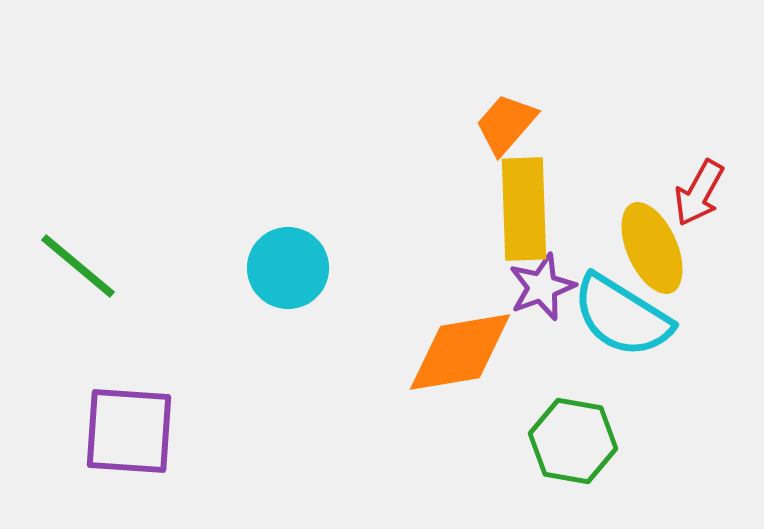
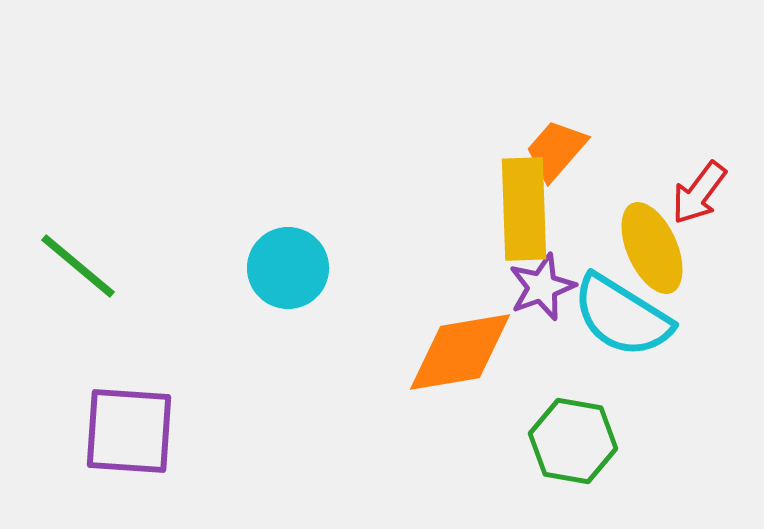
orange trapezoid: moved 50 px right, 26 px down
red arrow: rotated 8 degrees clockwise
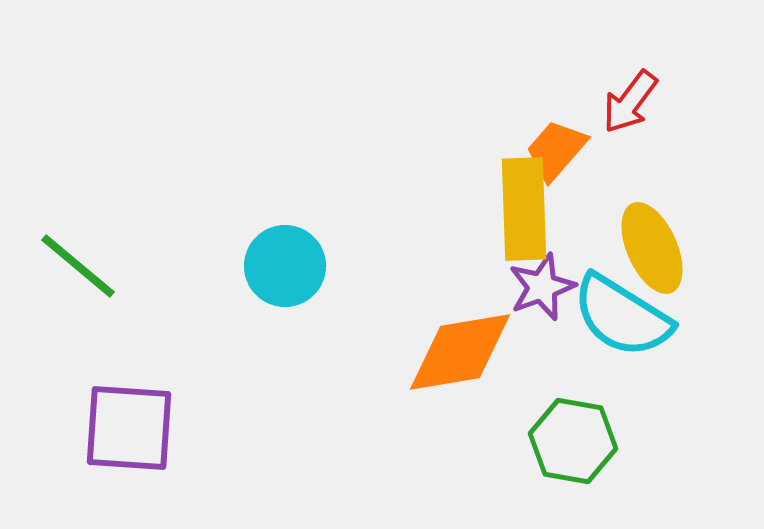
red arrow: moved 69 px left, 91 px up
cyan circle: moved 3 px left, 2 px up
purple square: moved 3 px up
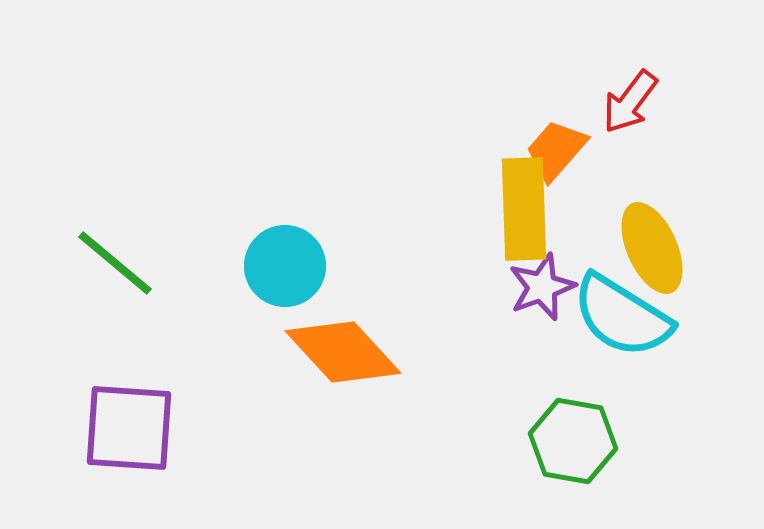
green line: moved 37 px right, 3 px up
orange diamond: moved 117 px left; rotated 57 degrees clockwise
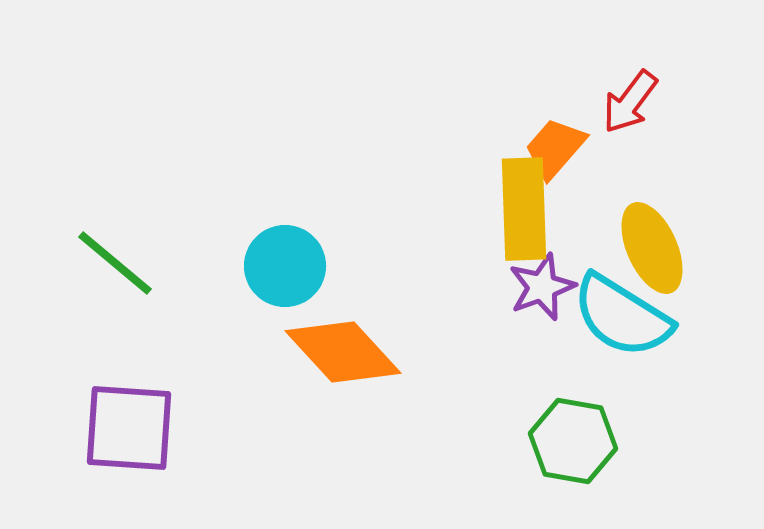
orange trapezoid: moved 1 px left, 2 px up
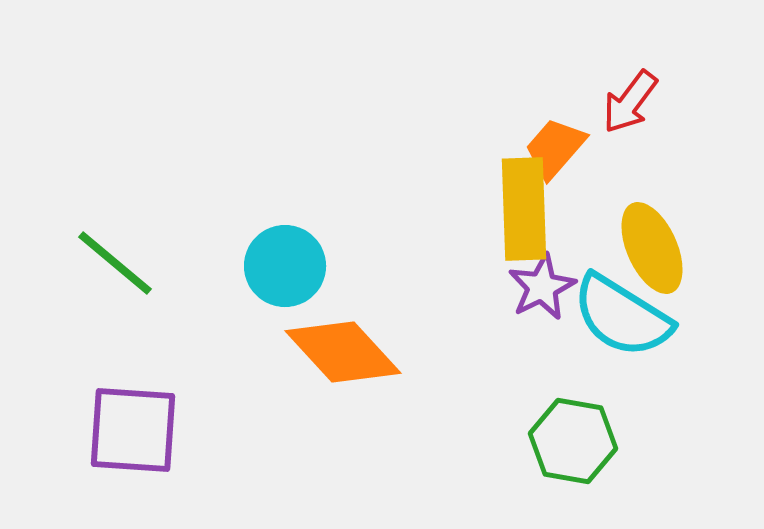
purple star: rotated 6 degrees counterclockwise
purple square: moved 4 px right, 2 px down
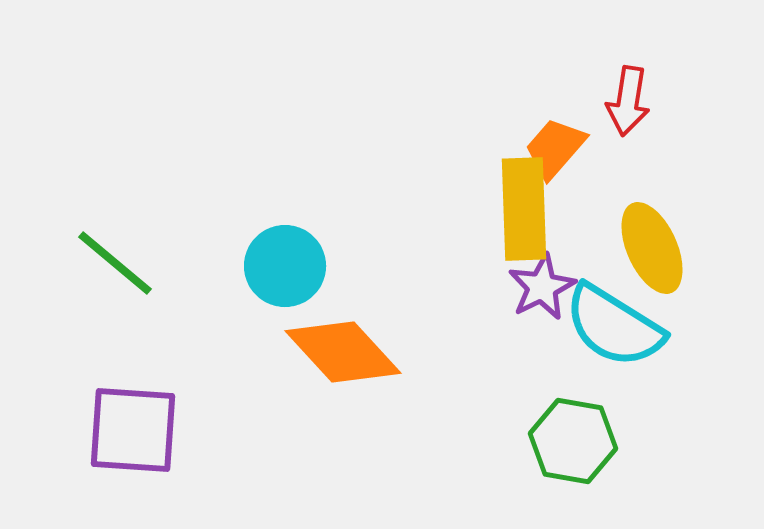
red arrow: moved 2 px left, 1 px up; rotated 28 degrees counterclockwise
cyan semicircle: moved 8 px left, 10 px down
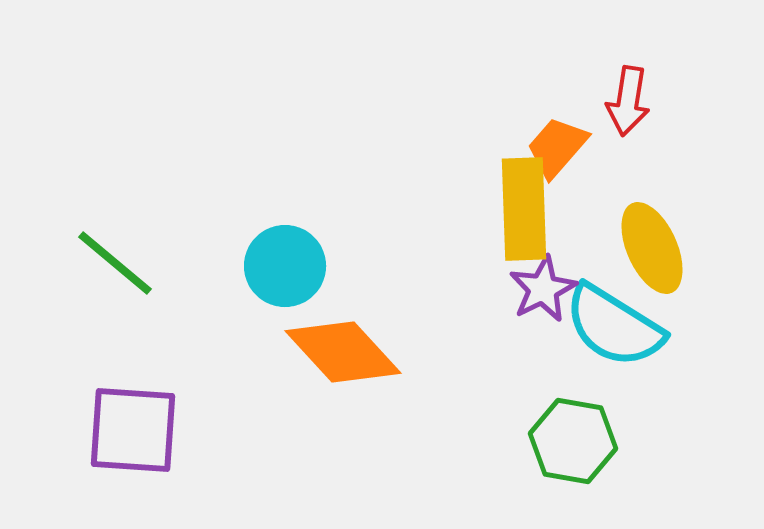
orange trapezoid: moved 2 px right, 1 px up
purple star: moved 1 px right, 2 px down
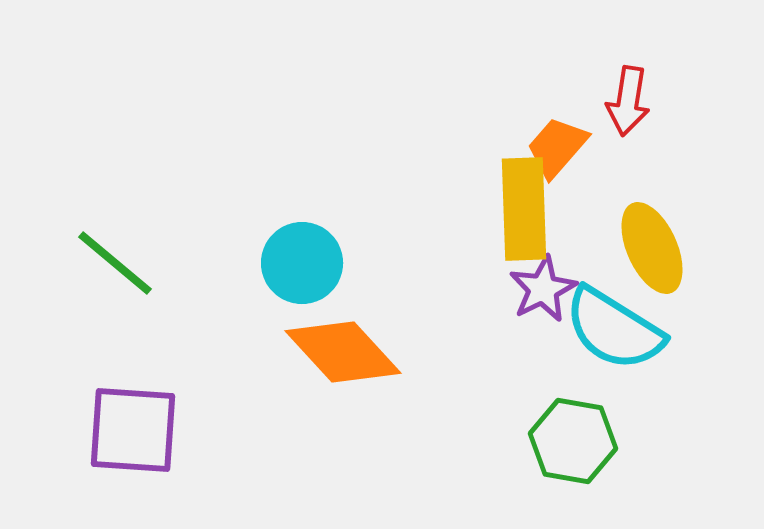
cyan circle: moved 17 px right, 3 px up
cyan semicircle: moved 3 px down
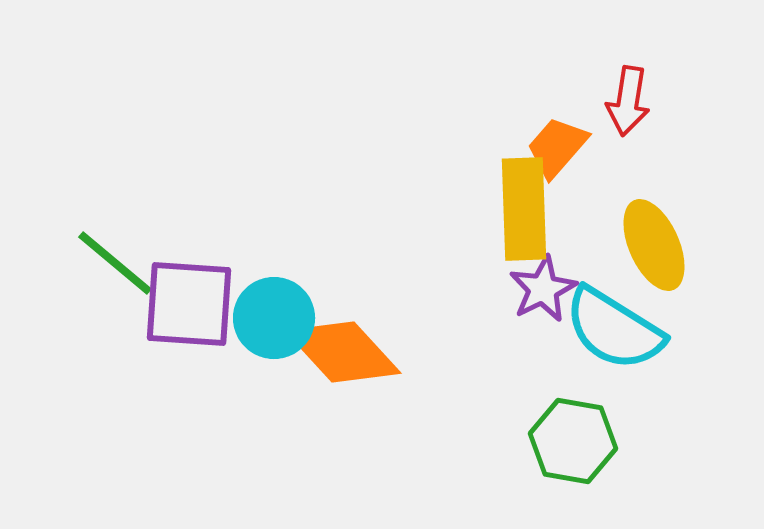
yellow ellipse: moved 2 px right, 3 px up
cyan circle: moved 28 px left, 55 px down
purple square: moved 56 px right, 126 px up
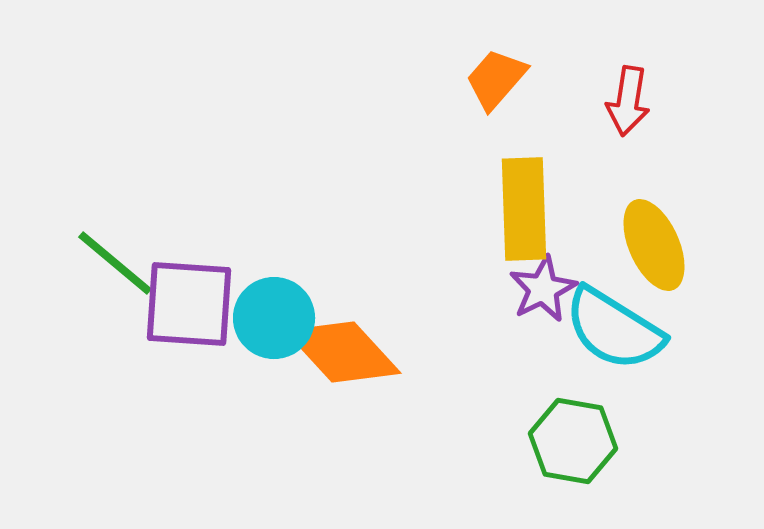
orange trapezoid: moved 61 px left, 68 px up
